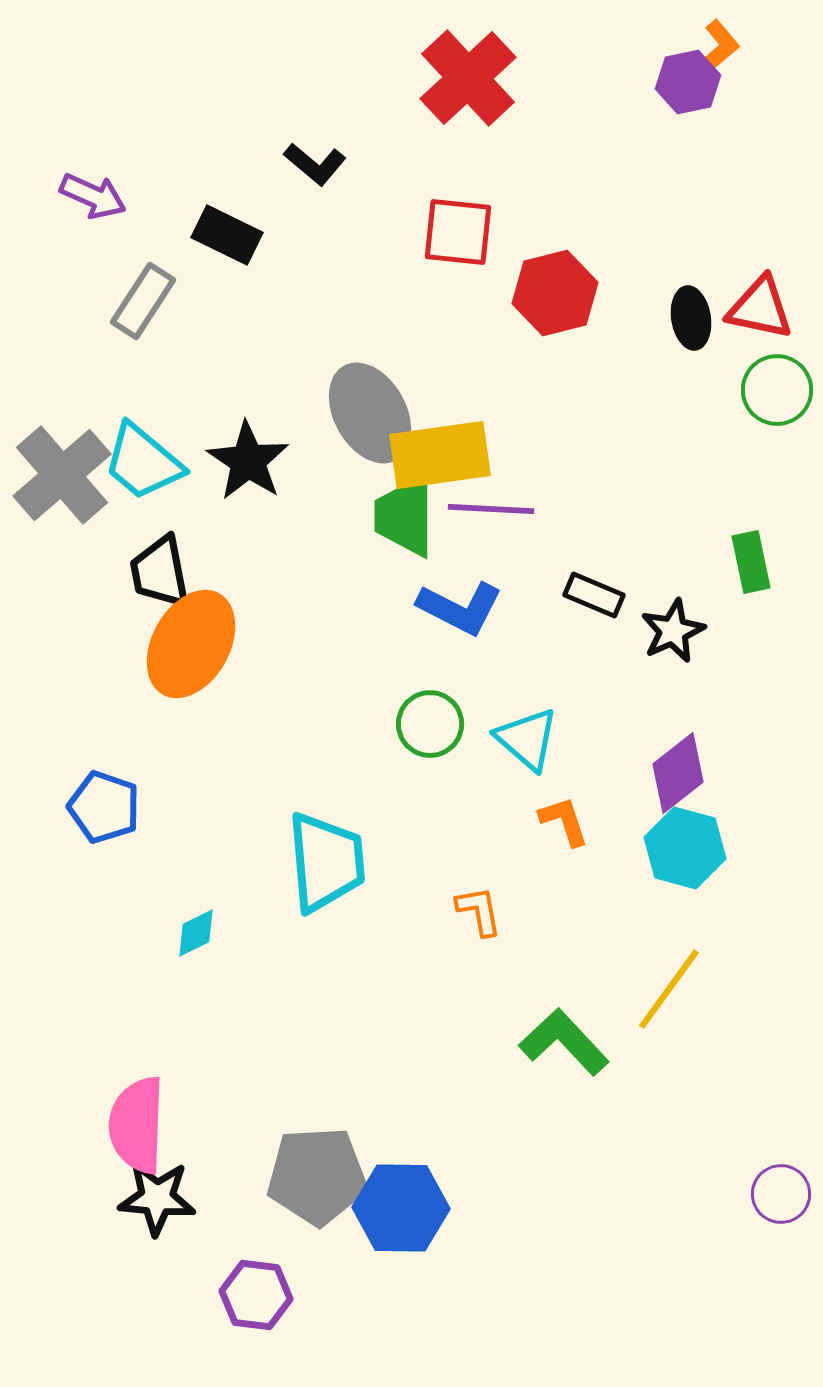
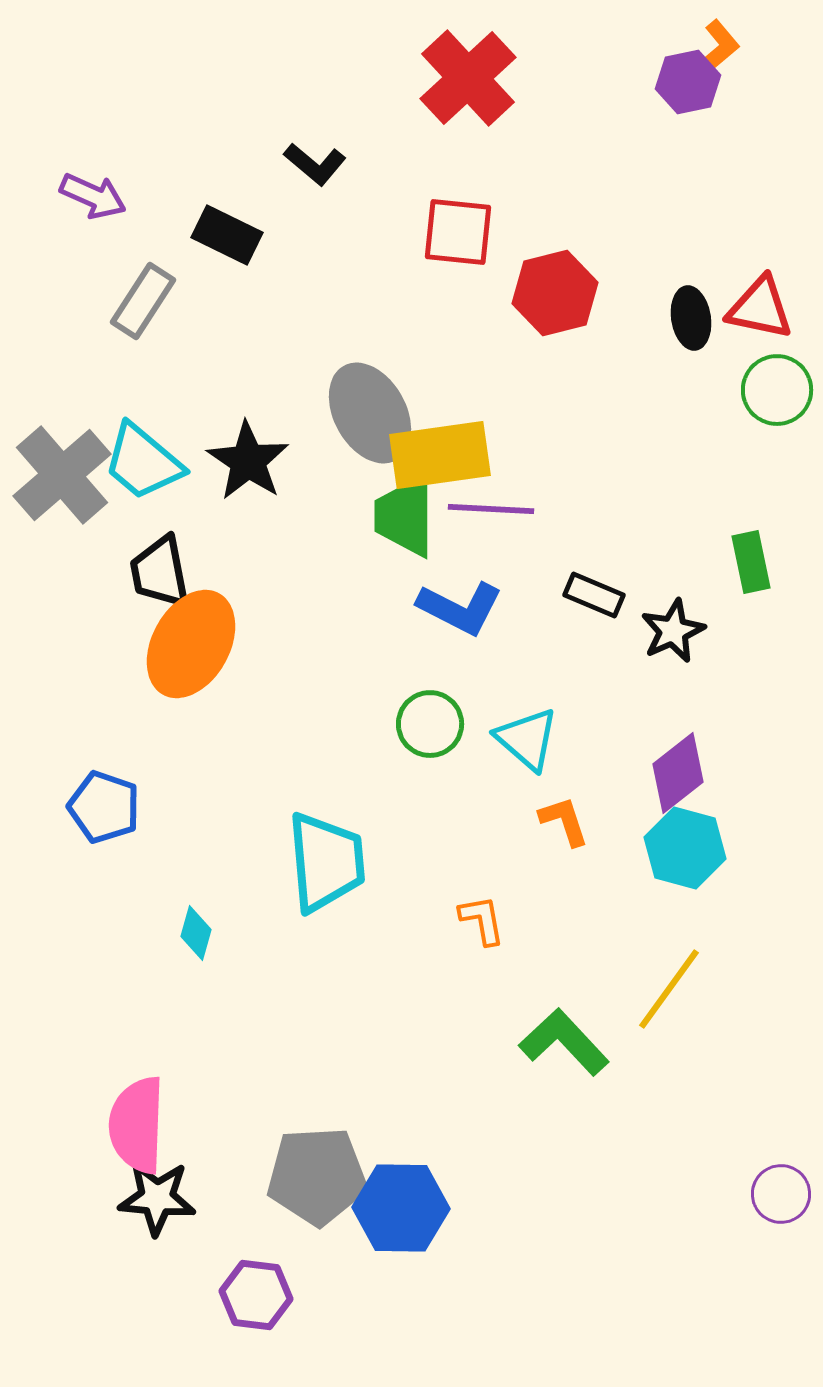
orange L-shape at (479, 911): moved 3 px right, 9 px down
cyan diamond at (196, 933): rotated 48 degrees counterclockwise
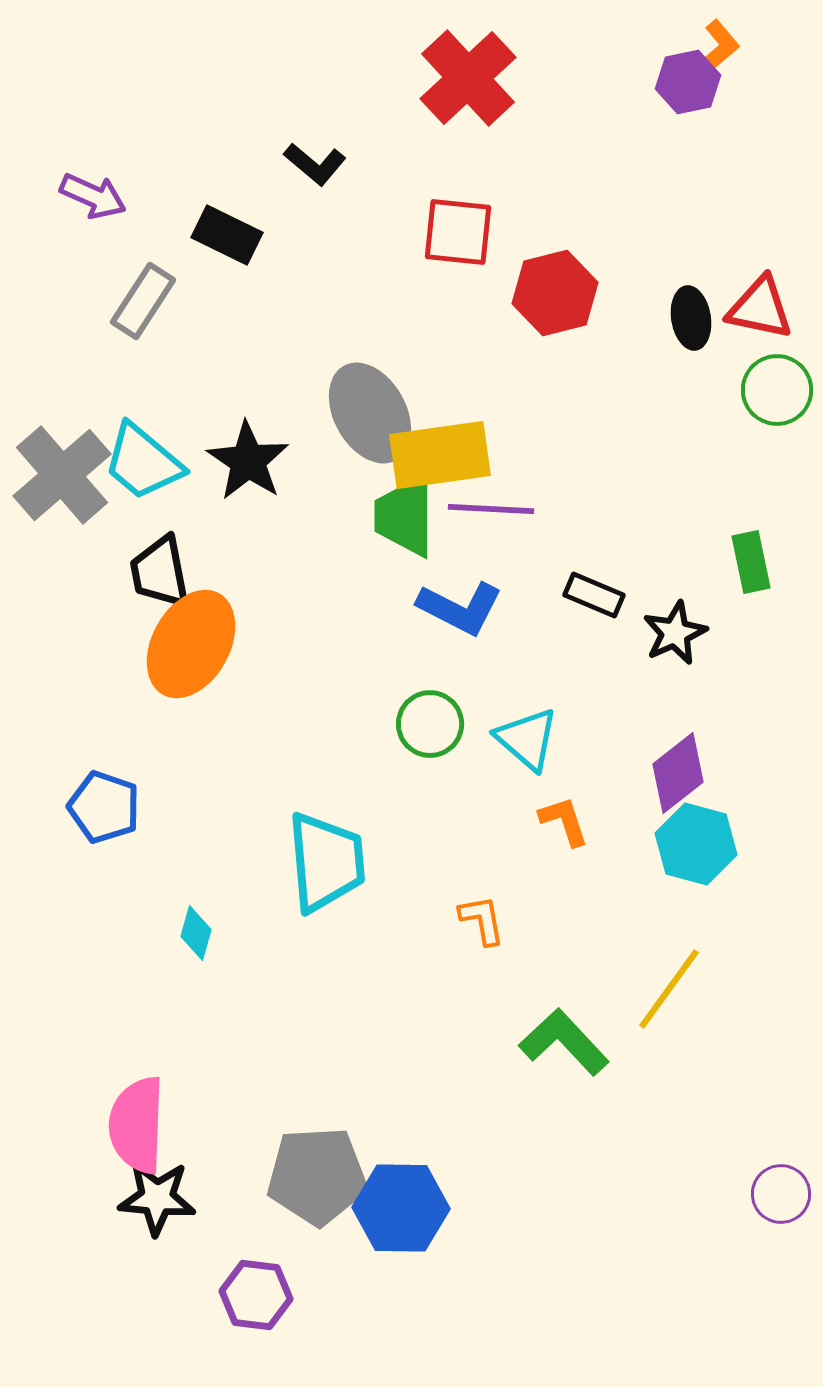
black star at (673, 631): moved 2 px right, 2 px down
cyan hexagon at (685, 848): moved 11 px right, 4 px up
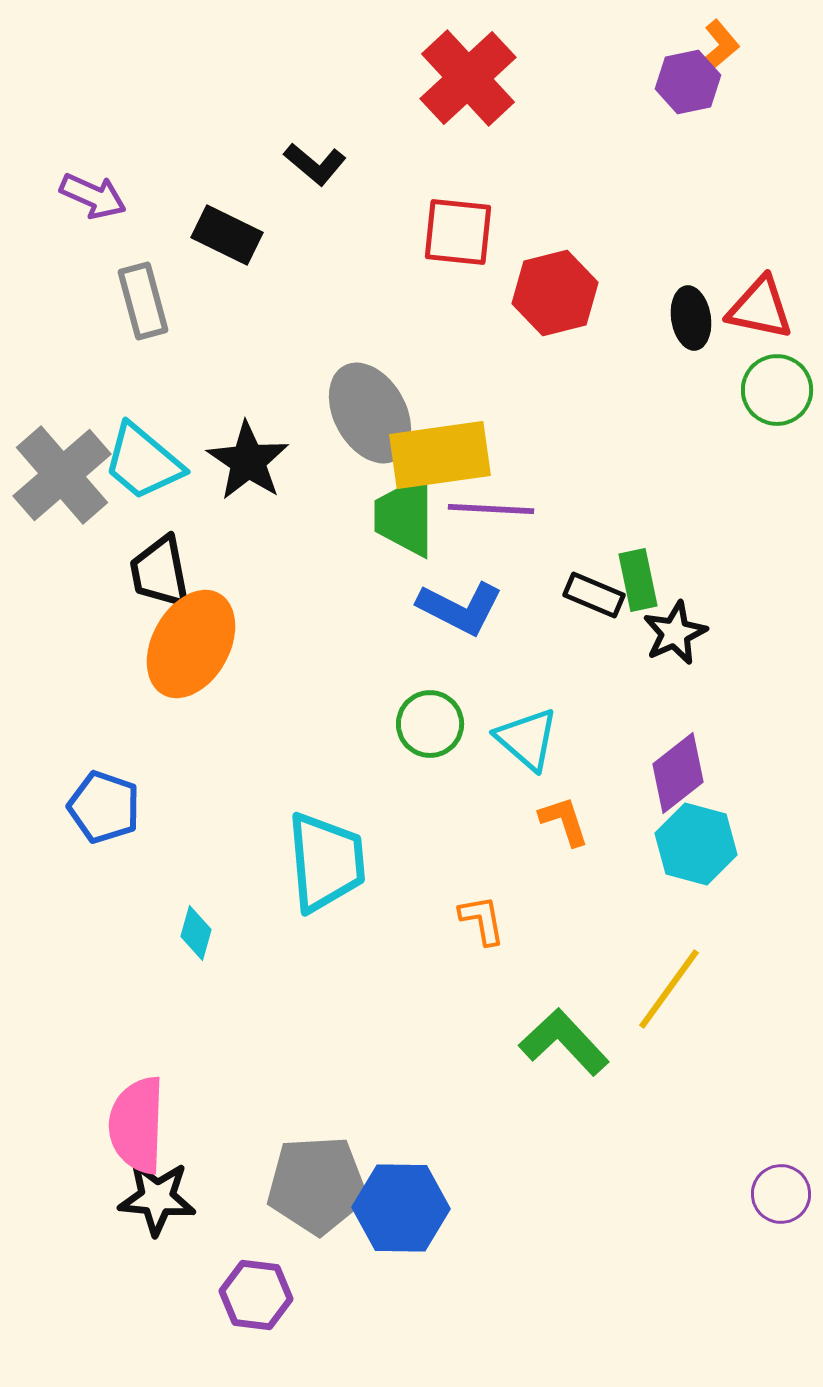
gray rectangle at (143, 301): rotated 48 degrees counterclockwise
green rectangle at (751, 562): moved 113 px left, 18 px down
gray pentagon at (317, 1176): moved 9 px down
